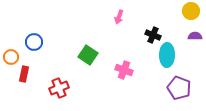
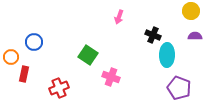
pink cross: moved 13 px left, 7 px down
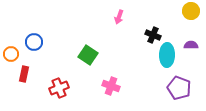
purple semicircle: moved 4 px left, 9 px down
orange circle: moved 3 px up
pink cross: moved 9 px down
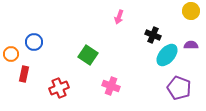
cyan ellipse: rotated 40 degrees clockwise
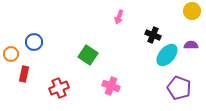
yellow circle: moved 1 px right
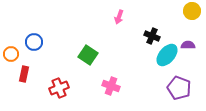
black cross: moved 1 px left, 1 px down
purple semicircle: moved 3 px left
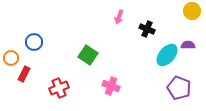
black cross: moved 5 px left, 7 px up
orange circle: moved 4 px down
red rectangle: rotated 14 degrees clockwise
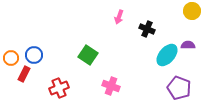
blue circle: moved 13 px down
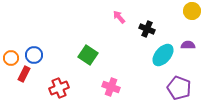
pink arrow: rotated 120 degrees clockwise
cyan ellipse: moved 4 px left
pink cross: moved 1 px down
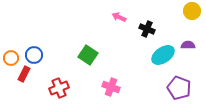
pink arrow: rotated 24 degrees counterclockwise
cyan ellipse: rotated 15 degrees clockwise
